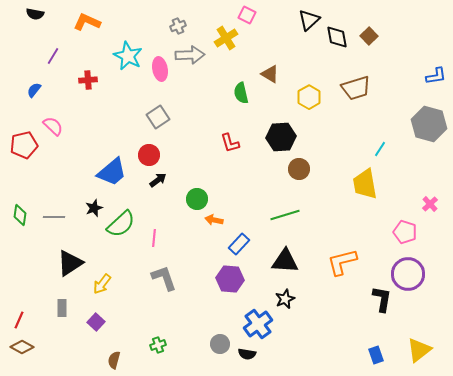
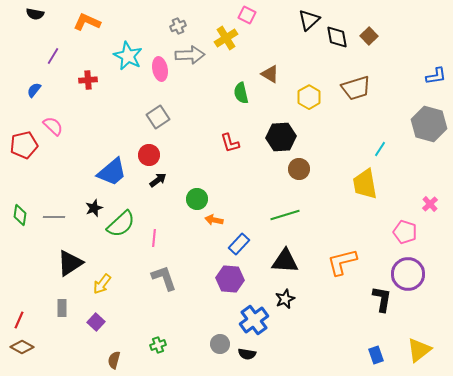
blue cross at (258, 324): moved 4 px left, 4 px up
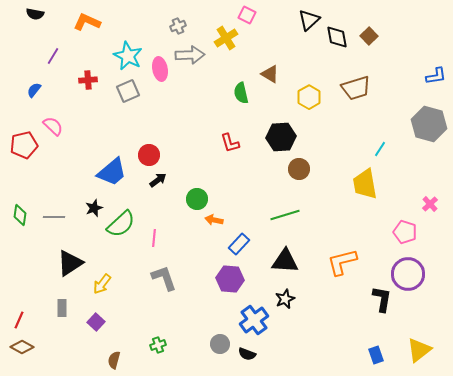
gray square at (158, 117): moved 30 px left, 26 px up; rotated 10 degrees clockwise
black semicircle at (247, 354): rotated 12 degrees clockwise
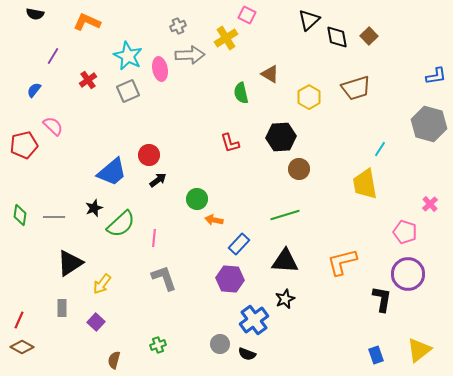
red cross at (88, 80): rotated 30 degrees counterclockwise
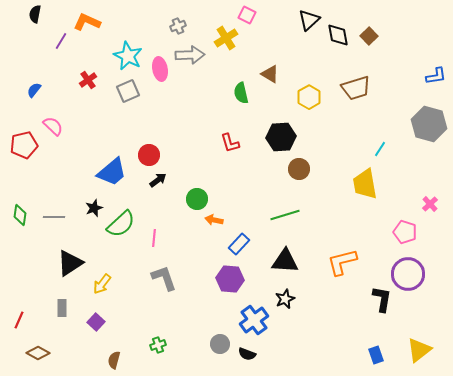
black semicircle at (35, 14): rotated 90 degrees clockwise
black diamond at (337, 37): moved 1 px right, 2 px up
purple line at (53, 56): moved 8 px right, 15 px up
brown diamond at (22, 347): moved 16 px right, 6 px down
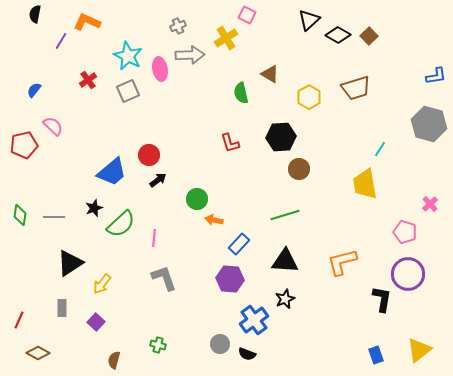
black diamond at (338, 35): rotated 50 degrees counterclockwise
green cross at (158, 345): rotated 35 degrees clockwise
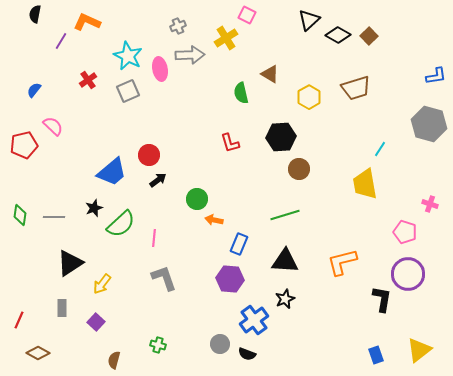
pink cross at (430, 204): rotated 28 degrees counterclockwise
blue rectangle at (239, 244): rotated 20 degrees counterclockwise
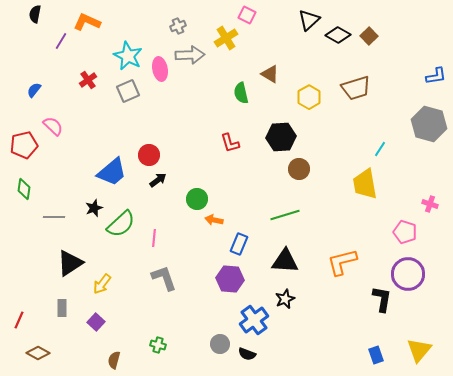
green diamond at (20, 215): moved 4 px right, 26 px up
yellow triangle at (419, 350): rotated 12 degrees counterclockwise
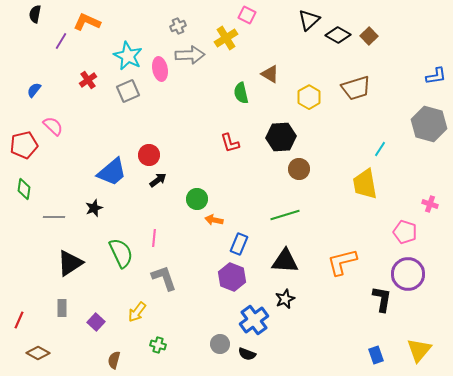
green semicircle at (121, 224): moved 29 px down; rotated 72 degrees counterclockwise
purple hexagon at (230, 279): moved 2 px right, 2 px up; rotated 16 degrees clockwise
yellow arrow at (102, 284): moved 35 px right, 28 px down
